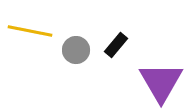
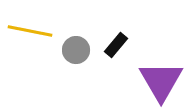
purple triangle: moved 1 px up
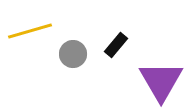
yellow line: rotated 27 degrees counterclockwise
gray circle: moved 3 px left, 4 px down
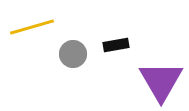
yellow line: moved 2 px right, 4 px up
black rectangle: rotated 40 degrees clockwise
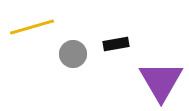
black rectangle: moved 1 px up
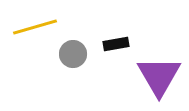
yellow line: moved 3 px right
purple triangle: moved 2 px left, 5 px up
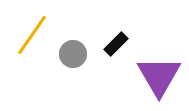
yellow line: moved 3 px left, 8 px down; rotated 39 degrees counterclockwise
black rectangle: rotated 35 degrees counterclockwise
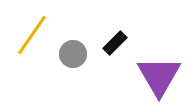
black rectangle: moved 1 px left, 1 px up
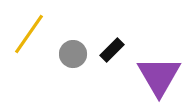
yellow line: moved 3 px left, 1 px up
black rectangle: moved 3 px left, 7 px down
